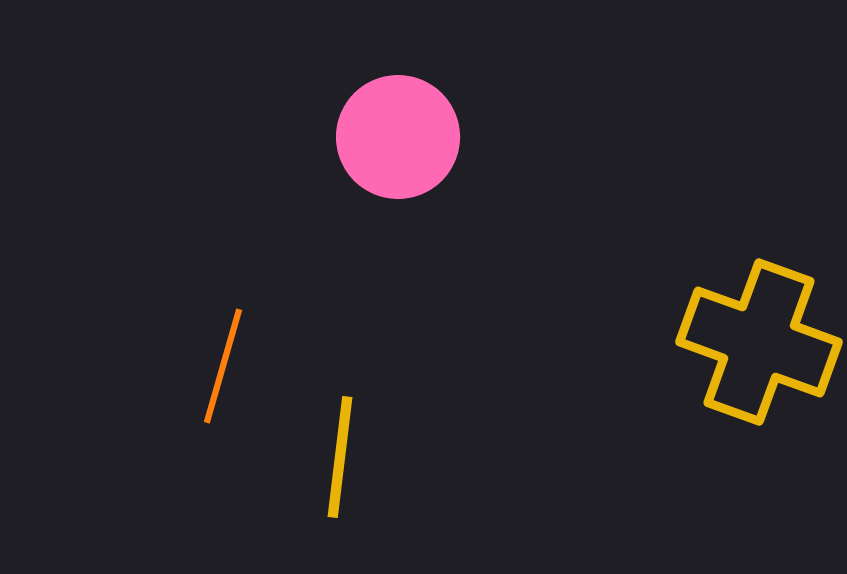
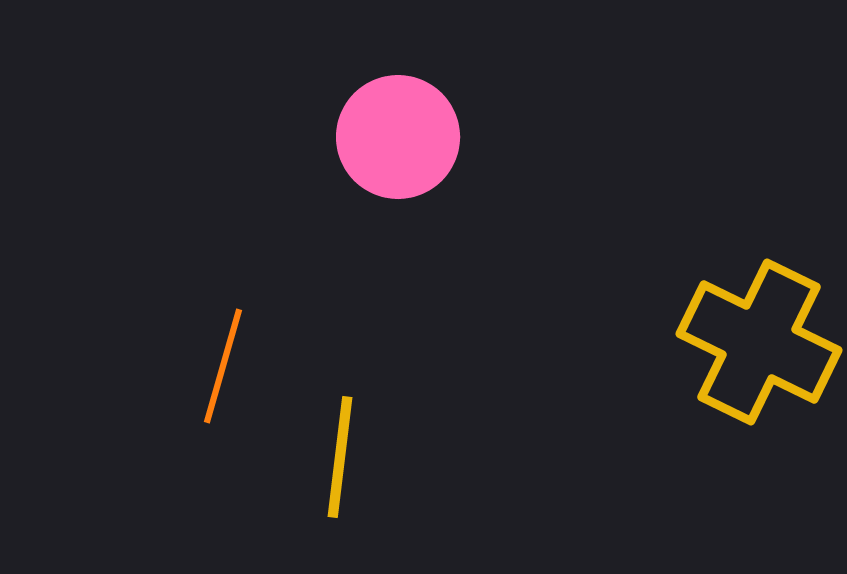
yellow cross: rotated 6 degrees clockwise
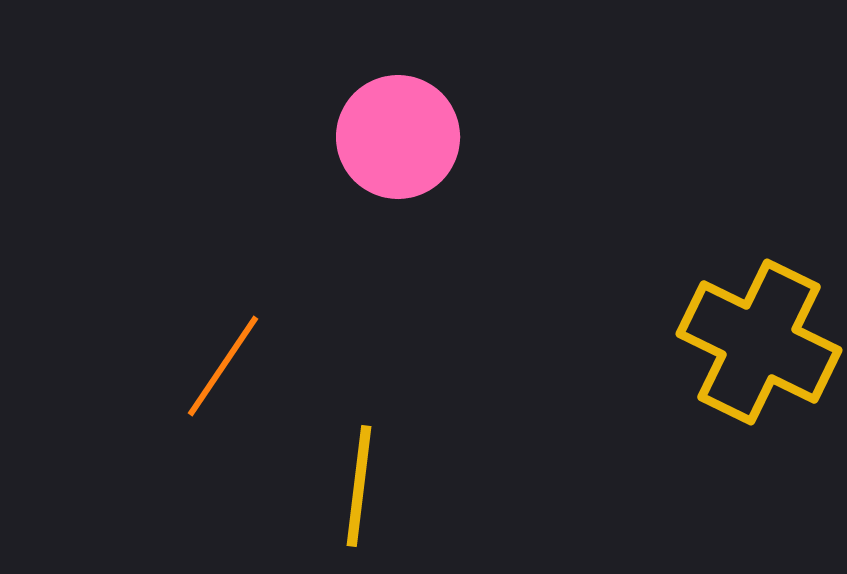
orange line: rotated 18 degrees clockwise
yellow line: moved 19 px right, 29 px down
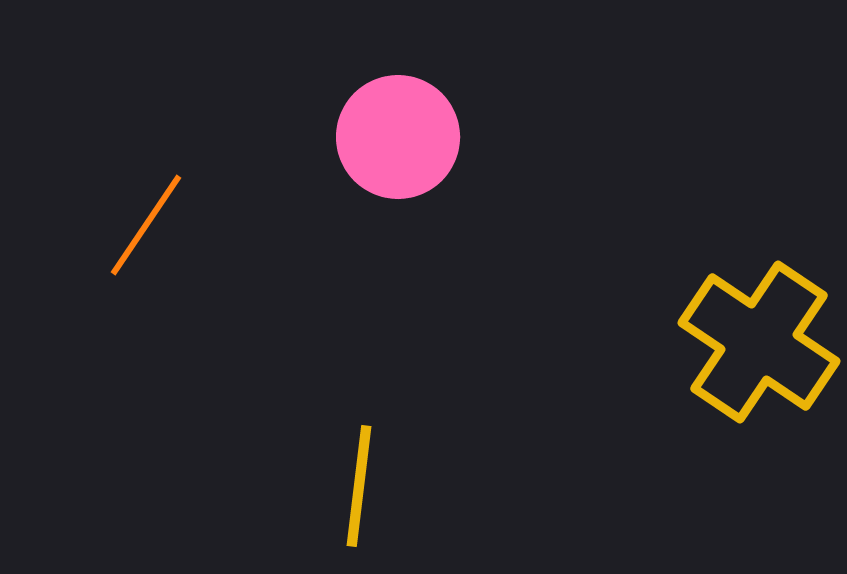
yellow cross: rotated 8 degrees clockwise
orange line: moved 77 px left, 141 px up
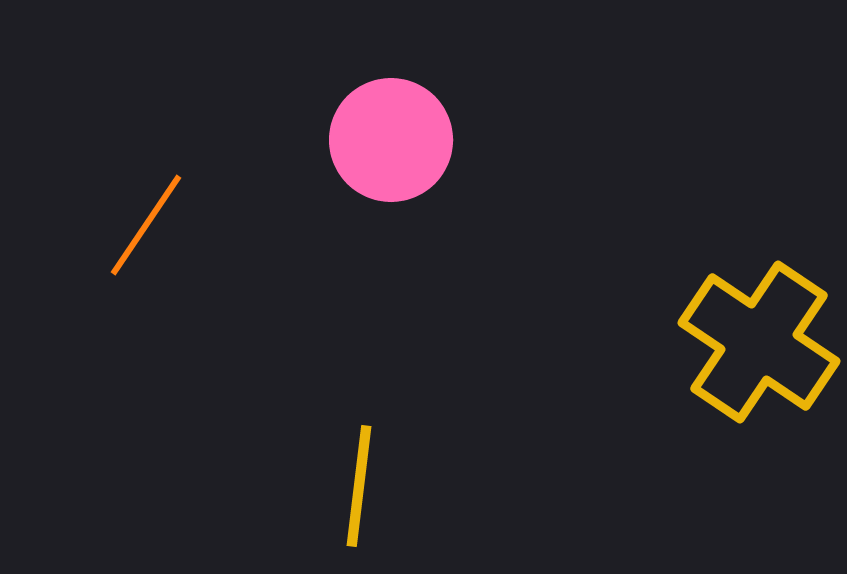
pink circle: moved 7 px left, 3 px down
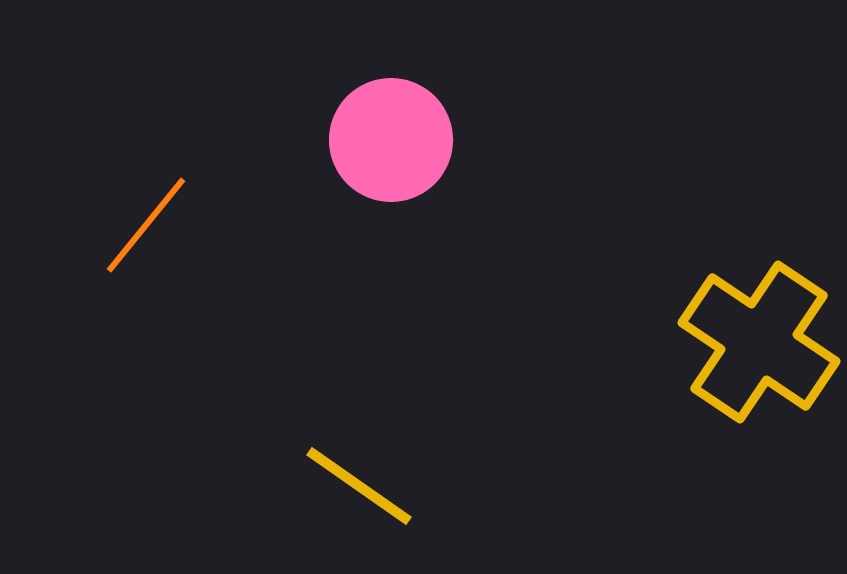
orange line: rotated 5 degrees clockwise
yellow line: rotated 62 degrees counterclockwise
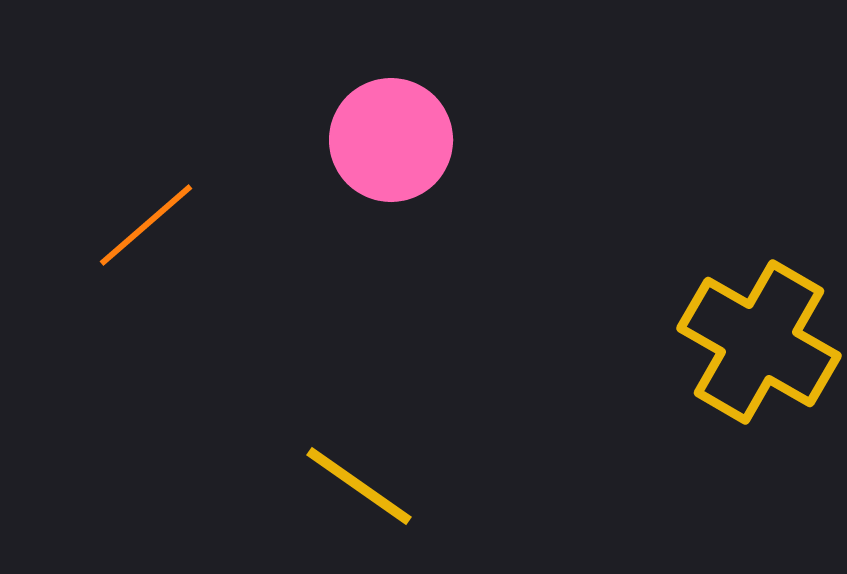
orange line: rotated 10 degrees clockwise
yellow cross: rotated 4 degrees counterclockwise
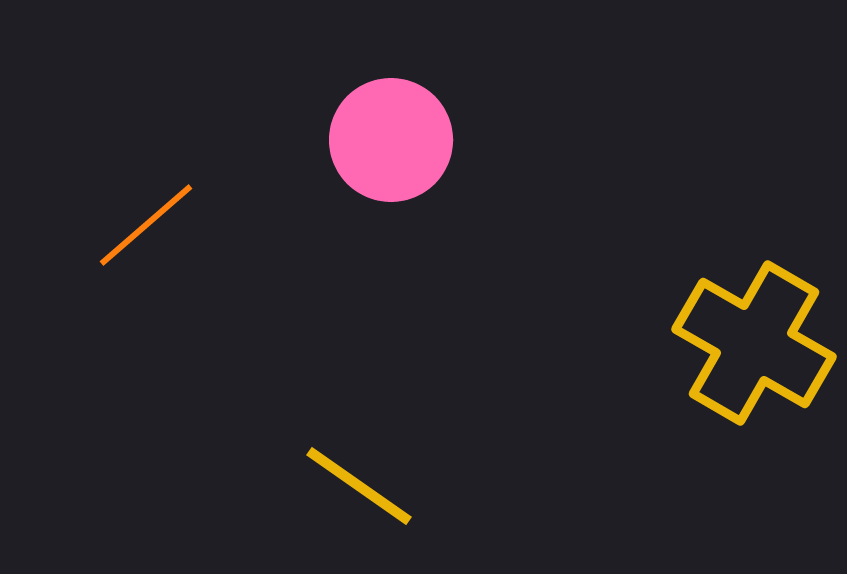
yellow cross: moved 5 px left, 1 px down
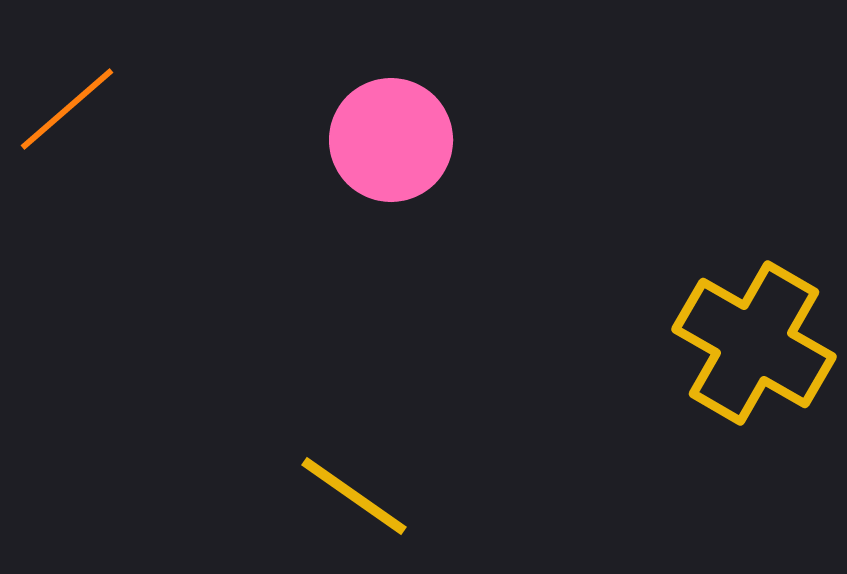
orange line: moved 79 px left, 116 px up
yellow line: moved 5 px left, 10 px down
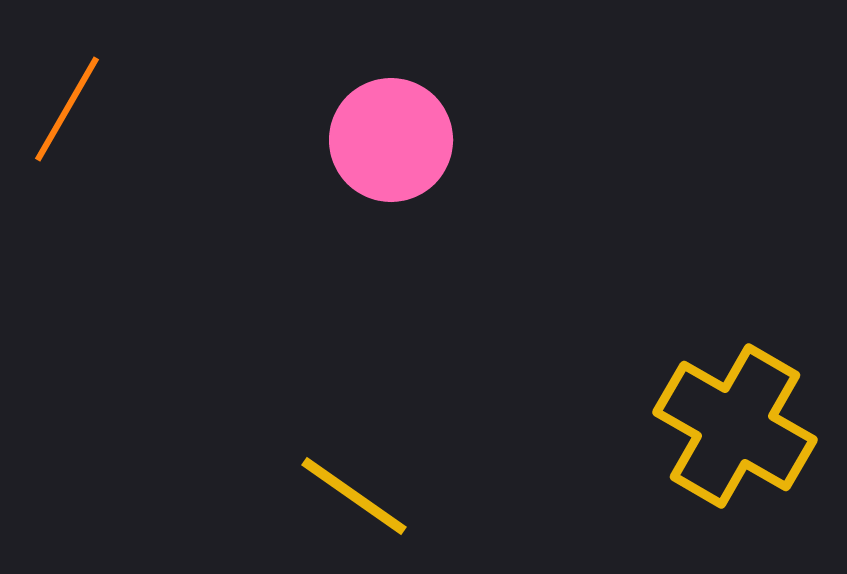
orange line: rotated 19 degrees counterclockwise
yellow cross: moved 19 px left, 83 px down
